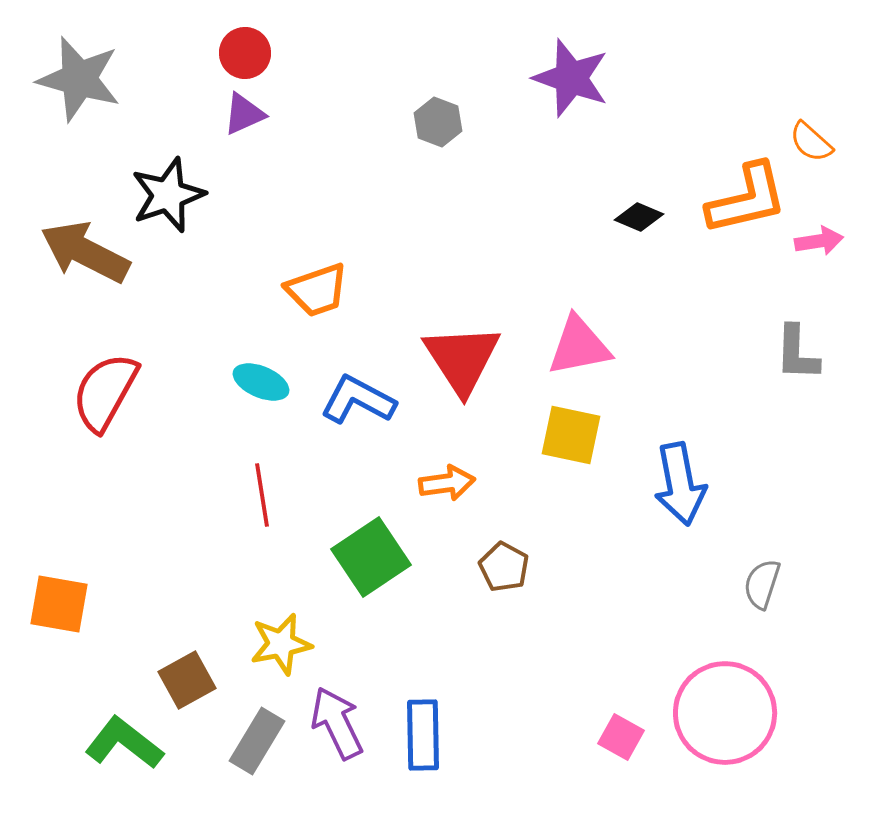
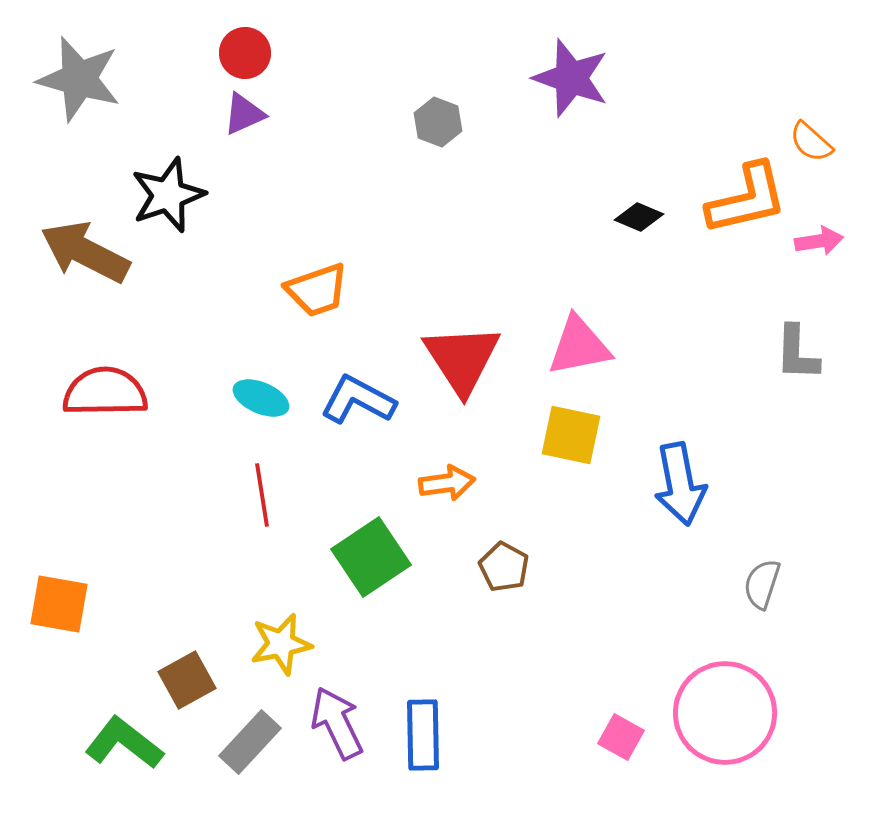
cyan ellipse: moved 16 px down
red semicircle: rotated 60 degrees clockwise
gray rectangle: moved 7 px left, 1 px down; rotated 12 degrees clockwise
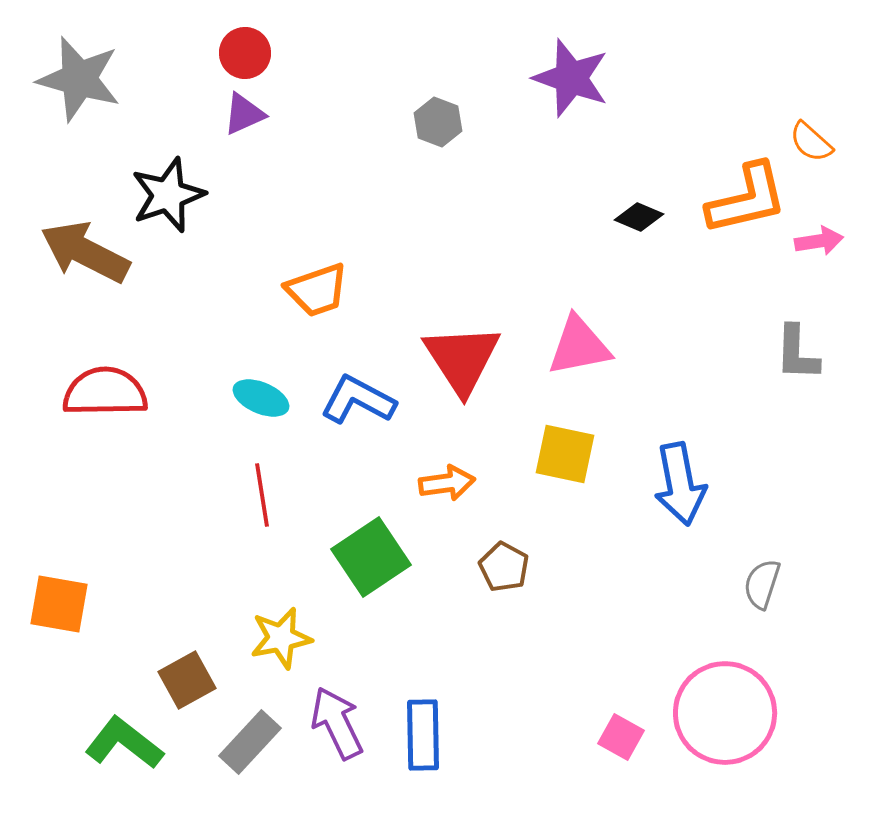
yellow square: moved 6 px left, 19 px down
yellow star: moved 6 px up
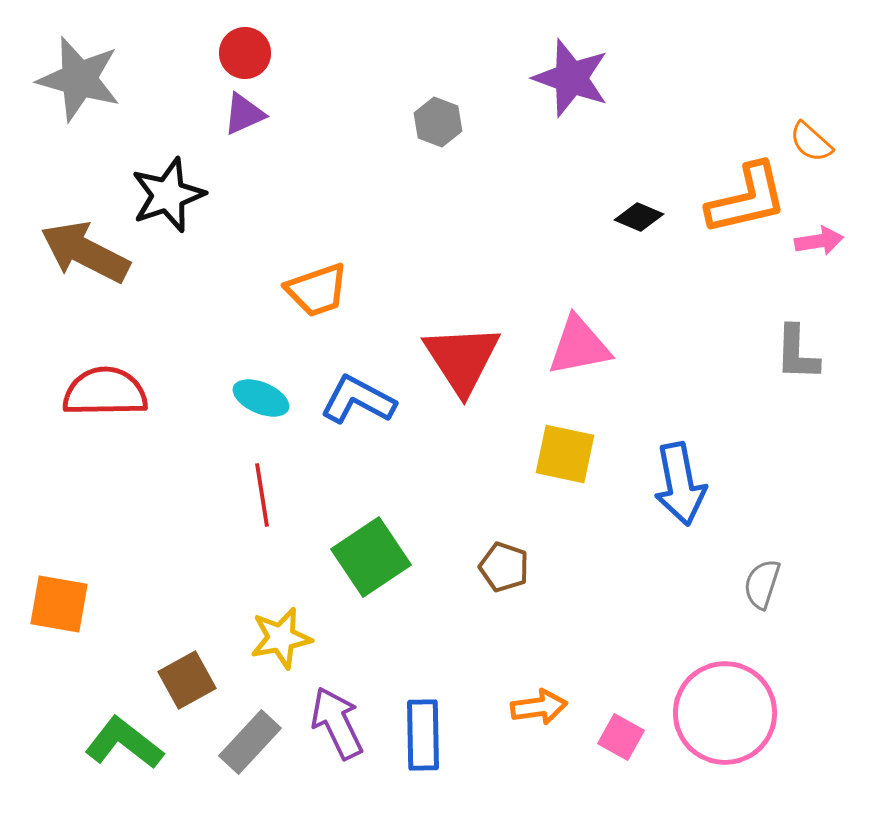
orange arrow: moved 92 px right, 224 px down
brown pentagon: rotated 9 degrees counterclockwise
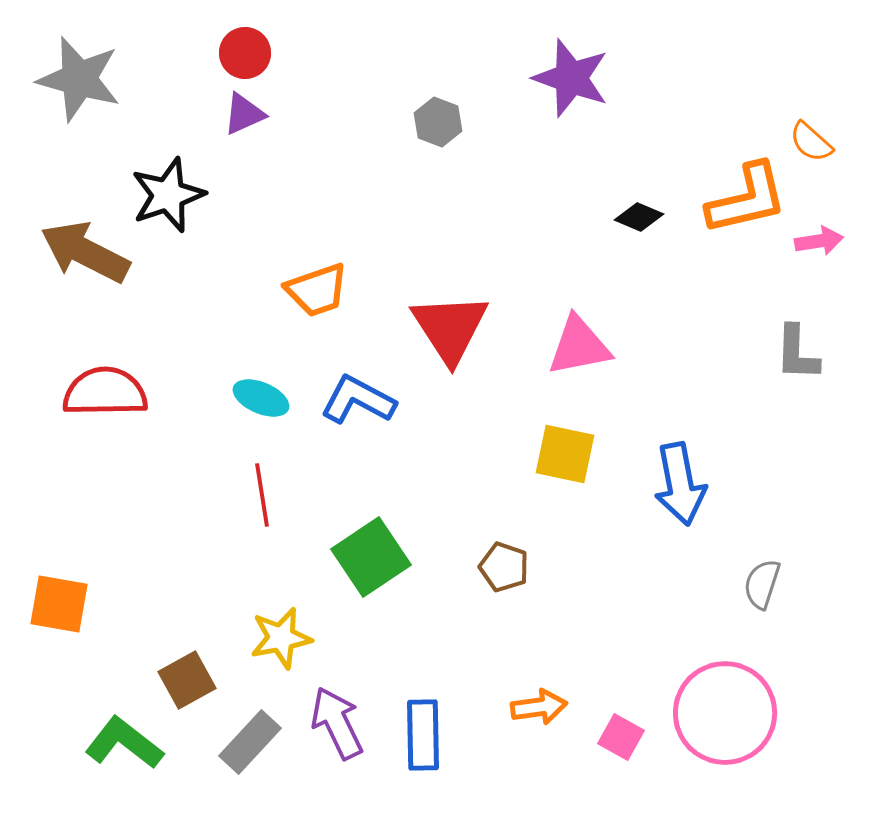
red triangle: moved 12 px left, 31 px up
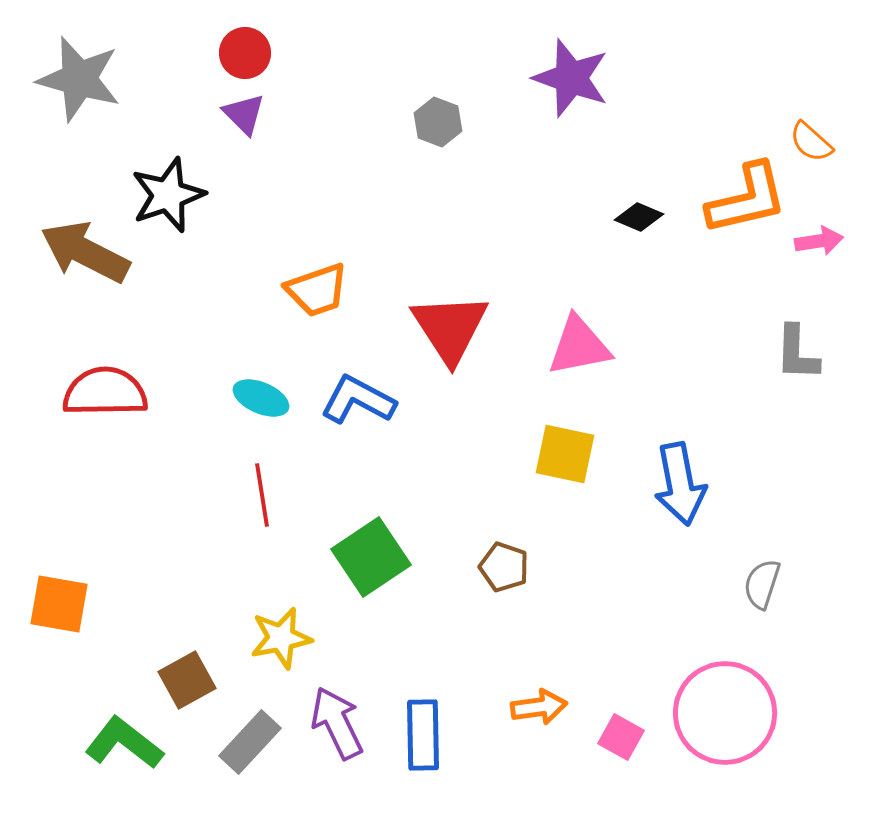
purple triangle: rotated 51 degrees counterclockwise
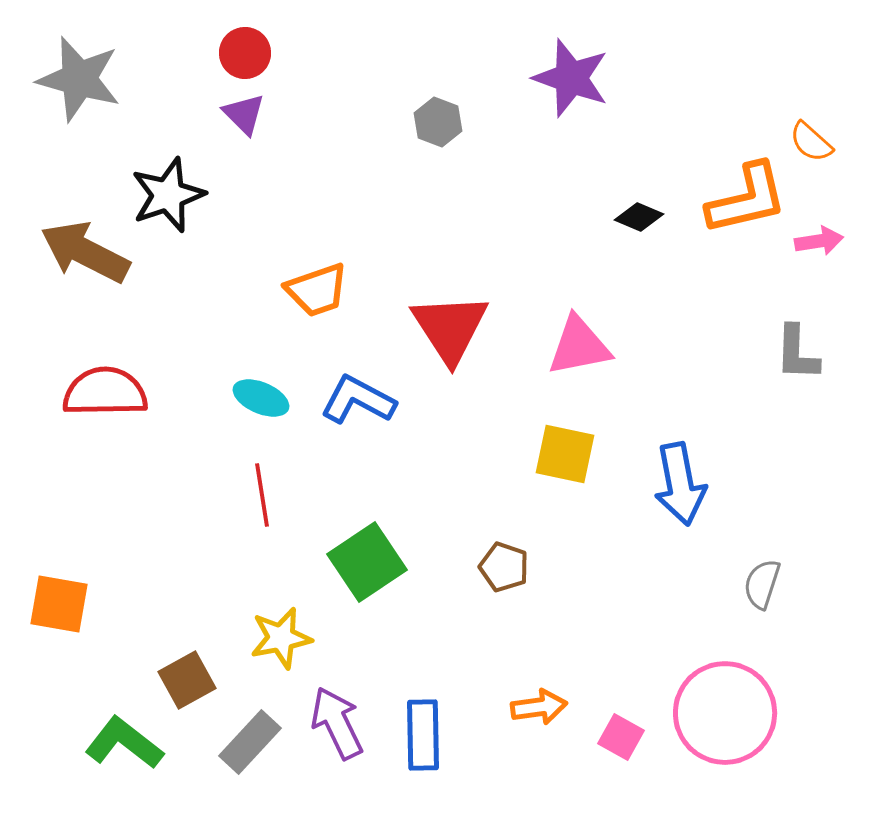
green square: moved 4 px left, 5 px down
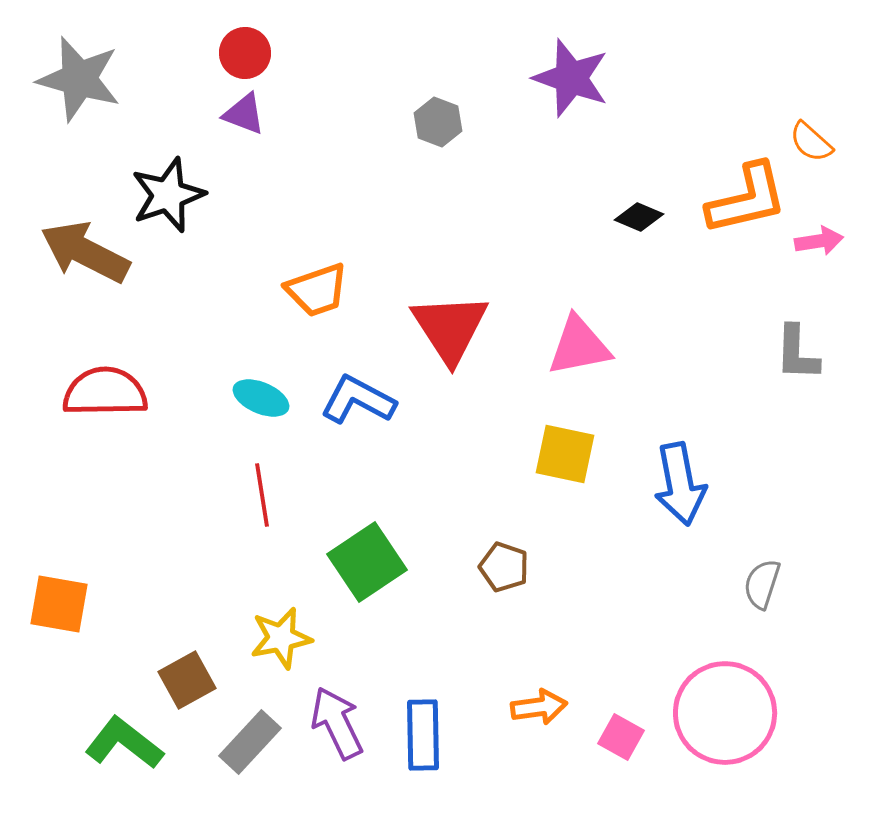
purple triangle: rotated 24 degrees counterclockwise
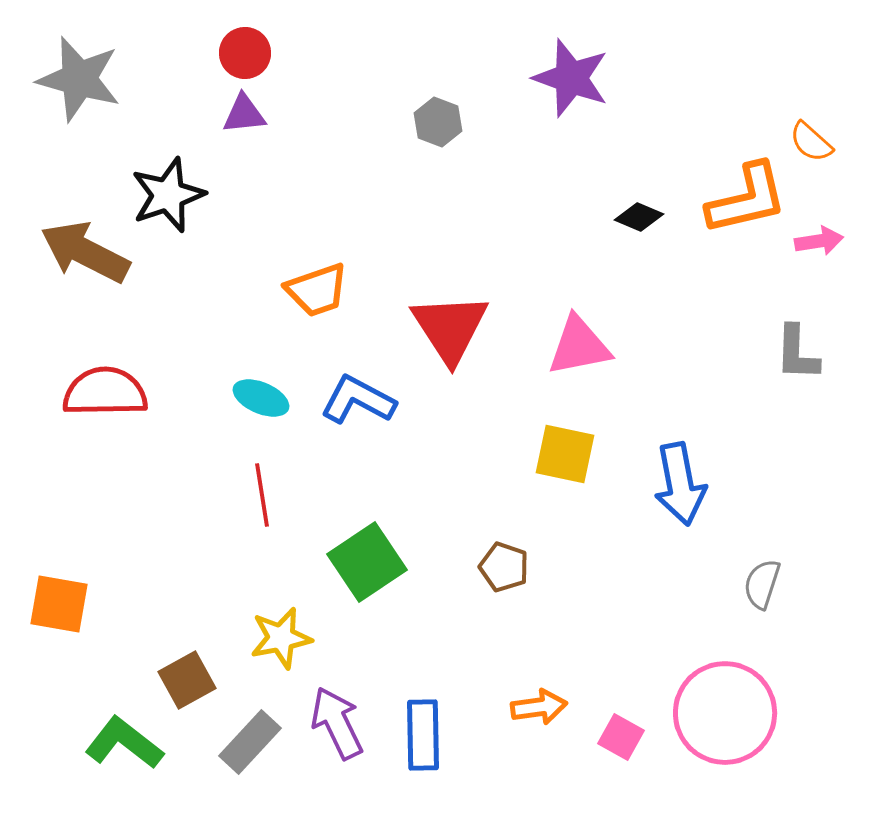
purple triangle: rotated 27 degrees counterclockwise
